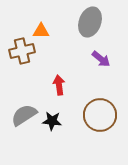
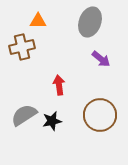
orange triangle: moved 3 px left, 10 px up
brown cross: moved 4 px up
black star: rotated 18 degrees counterclockwise
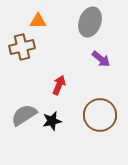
red arrow: rotated 30 degrees clockwise
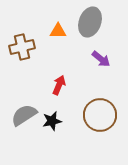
orange triangle: moved 20 px right, 10 px down
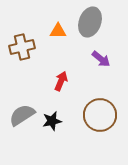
red arrow: moved 2 px right, 4 px up
gray semicircle: moved 2 px left
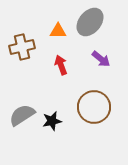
gray ellipse: rotated 20 degrees clockwise
red arrow: moved 16 px up; rotated 42 degrees counterclockwise
brown circle: moved 6 px left, 8 px up
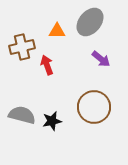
orange triangle: moved 1 px left
red arrow: moved 14 px left
gray semicircle: rotated 48 degrees clockwise
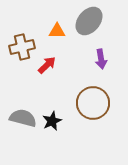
gray ellipse: moved 1 px left, 1 px up
purple arrow: rotated 42 degrees clockwise
red arrow: rotated 66 degrees clockwise
brown circle: moved 1 px left, 4 px up
gray semicircle: moved 1 px right, 3 px down
black star: rotated 12 degrees counterclockwise
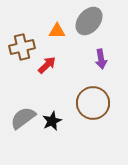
gray semicircle: rotated 52 degrees counterclockwise
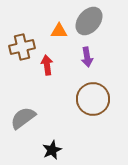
orange triangle: moved 2 px right
purple arrow: moved 14 px left, 2 px up
red arrow: rotated 54 degrees counterclockwise
brown circle: moved 4 px up
black star: moved 29 px down
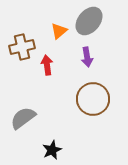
orange triangle: rotated 42 degrees counterclockwise
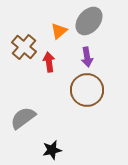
brown cross: moved 2 px right; rotated 35 degrees counterclockwise
red arrow: moved 2 px right, 3 px up
brown circle: moved 6 px left, 9 px up
black star: rotated 12 degrees clockwise
